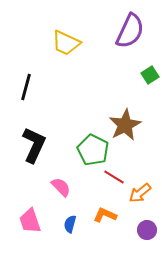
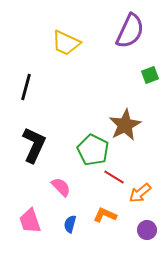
green square: rotated 12 degrees clockwise
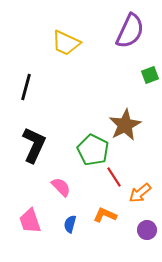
red line: rotated 25 degrees clockwise
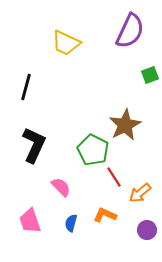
blue semicircle: moved 1 px right, 1 px up
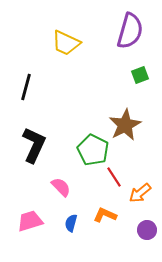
purple semicircle: rotated 9 degrees counterclockwise
green square: moved 10 px left
pink trapezoid: rotated 92 degrees clockwise
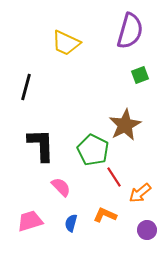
black L-shape: moved 7 px right; rotated 27 degrees counterclockwise
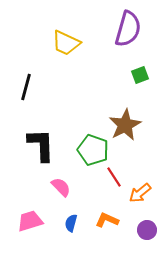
purple semicircle: moved 2 px left, 2 px up
green pentagon: rotated 8 degrees counterclockwise
orange L-shape: moved 2 px right, 5 px down
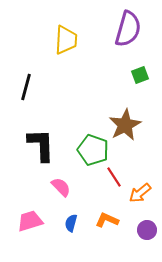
yellow trapezoid: moved 3 px up; rotated 112 degrees counterclockwise
